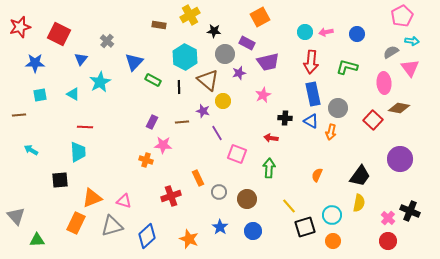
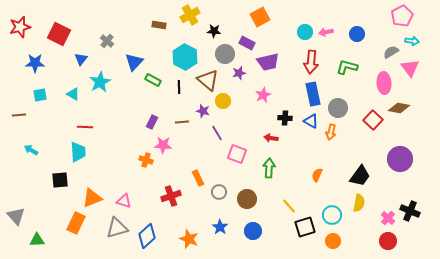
gray triangle at (112, 226): moved 5 px right, 2 px down
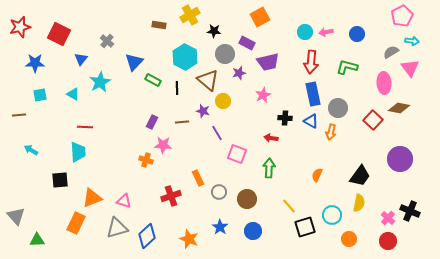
black line at (179, 87): moved 2 px left, 1 px down
orange circle at (333, 241): moved 16 px right, 2 px up
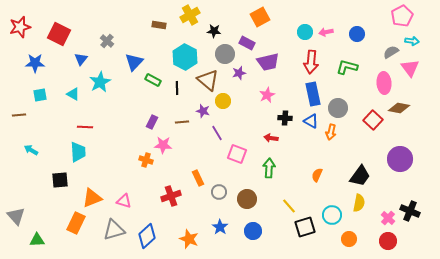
pink star at (263, 95): moved 4 px right
gray triangle at (117, 228): moved 3 px left, 2 px down
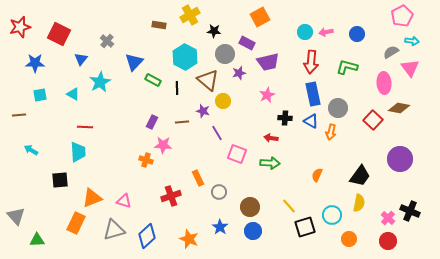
green arrow at (269, 168): moved 1 px right, 5 px up; rotated 90 degrees clockwise
brown circle at (247, 199): moved 3 px right, 8 px down
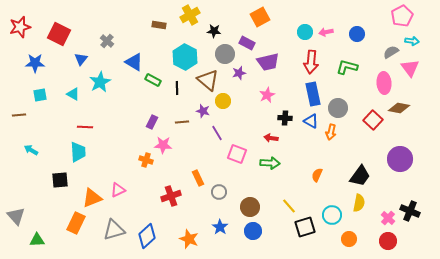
blue triangle at (134, 62): rotated 42 degrees counterclockwise
pink triangle at (124, 201): moved 6 px left, 11 px up; rotated 42 degrees counterclockwise
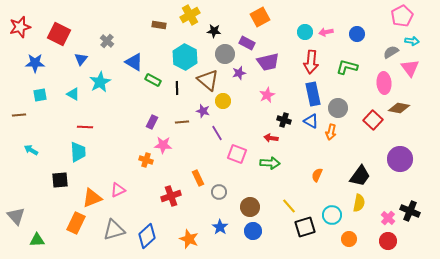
black cross at (285, 118): moved 1 px left, 2 px down; rotated 16 degrees clockwise
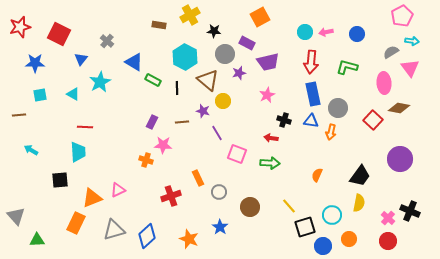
blue triangle at (311, 121): rotated 21 degrees counterclockwise
blue circle at (253, 231): moved 70 px right, 15 px down
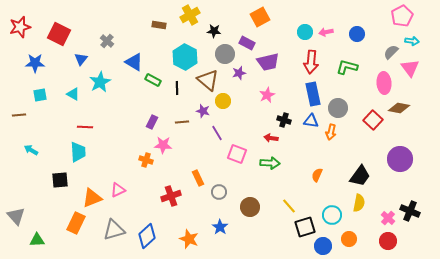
gray semicircle at (391, 52): rotated 14 degrees counterclockwise
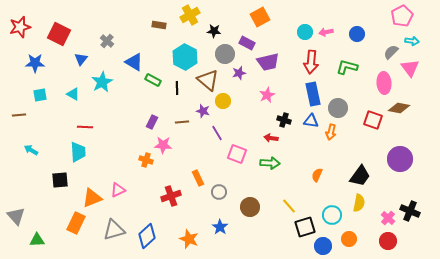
cyan star at (100, 82): moved 2 px right
red square at (373, 120): rotated 24 degrees counterclockwise
